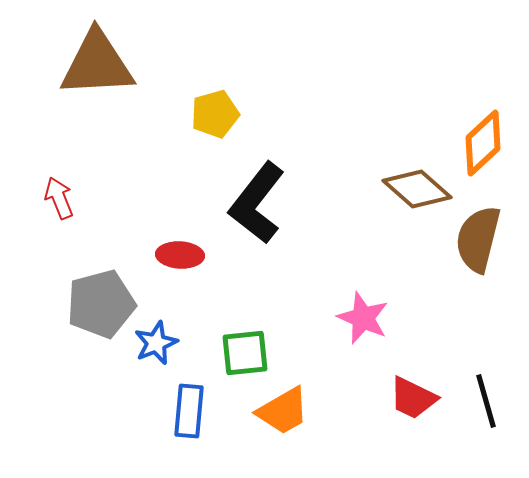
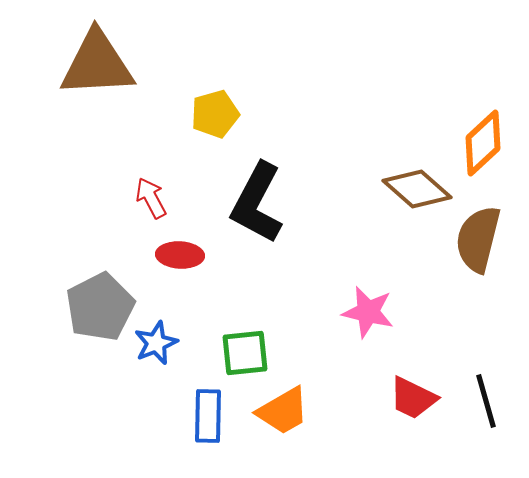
red arrow: moved 92 px right; rotated 6 degrees counterclockwise
black L-shape: rotated 10 degrees counterclockwise
gray pentagon: moved 1 px left, 3 px down; rotated 12 degrees counterclockwise
pink star: moved 5 px right, 6 px up; rotated 10 degrees counterclockwise
blue rectangle: moved 19 px right, 5 px down; rotated 4 degrees counterclockwise
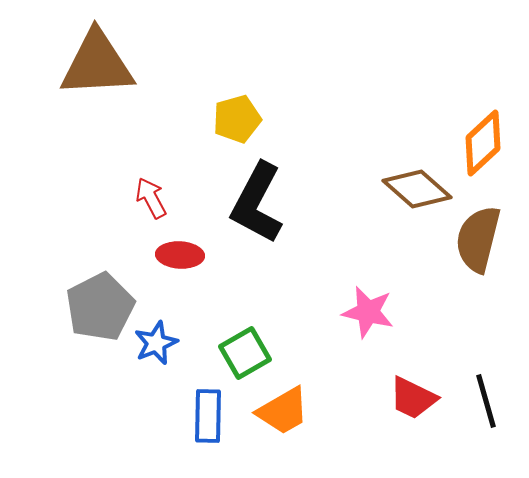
yellow pentagon: moved 22 px right, 5 px down
green square: rotated 24 degrees counterclockwise
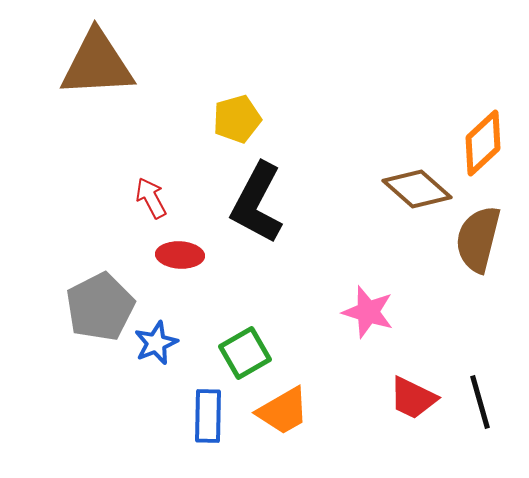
pink star: rotated 4 degrees clockwise
black line: moved 6 px left, 1 px down
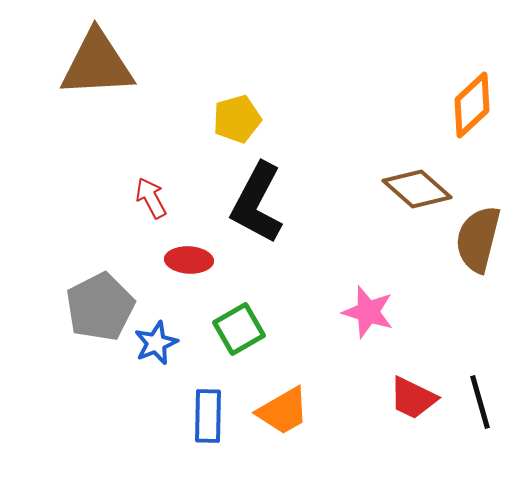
orange diamond: moved 11 px left, 38 px up
red ellipse: moved 9 px right, 5 px down
green square: moved 6 px left, 24 px up
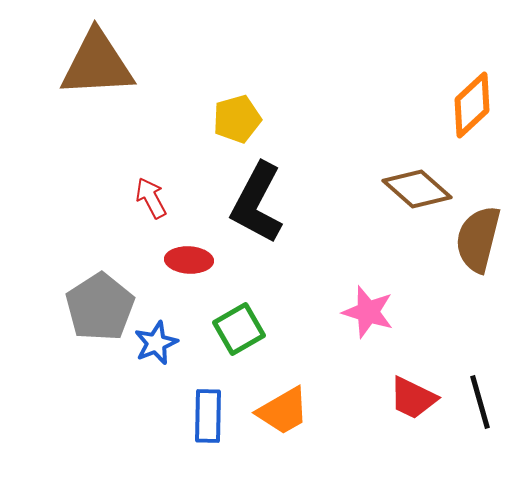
gray pentagon: rotated 6 degrees counterclockwise
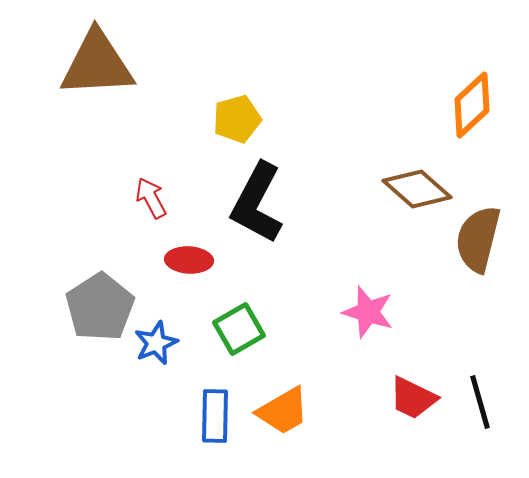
blue rectangle: moved 7 px right
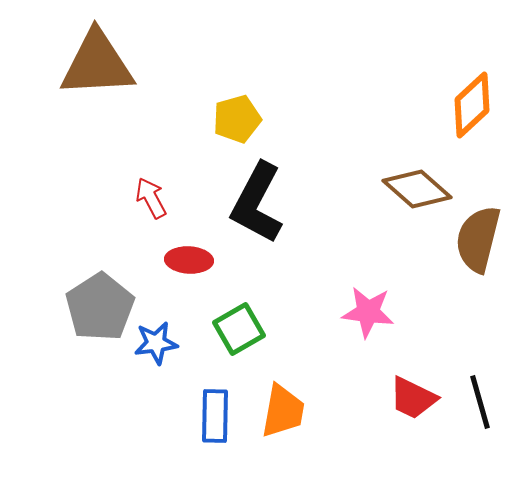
pink star: rotated 10 degrees counterclockwise
blue star: rotated 15 degrees clockwise
orange trapezoid: rotated 50 degrees counterclockwise
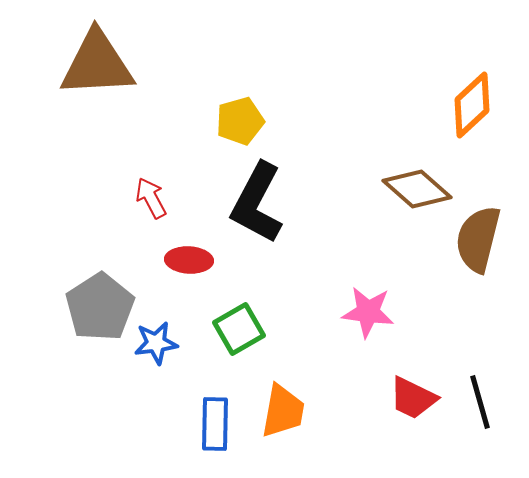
yellow pentagon: moved 3 px right, 2 px down
blue rectangle: moved 8 px down
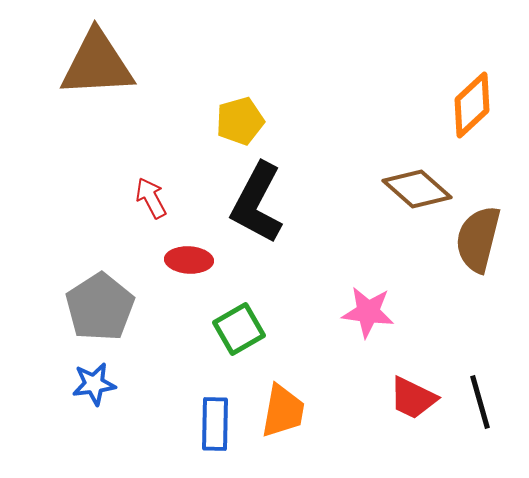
blue star: moved 62 px left, 41 px down
